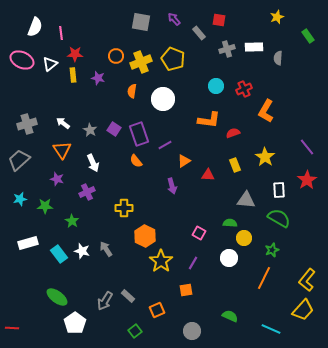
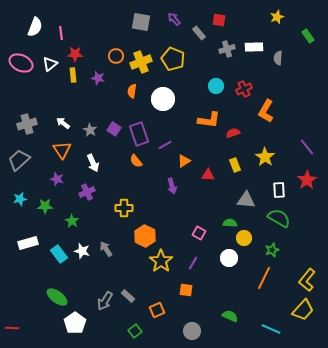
pink ellipse at (22, 60): moved 1 px left, 3 px down
orange square at (186, 290): rotated 16 degrees clockwise
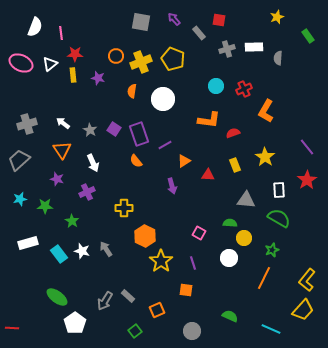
purple line at (193, 263): rotated 48 degrees counterclockwise
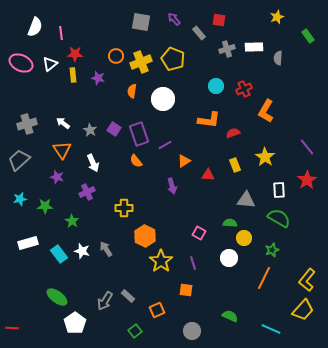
purple star at (57, 179): moved 2 px up
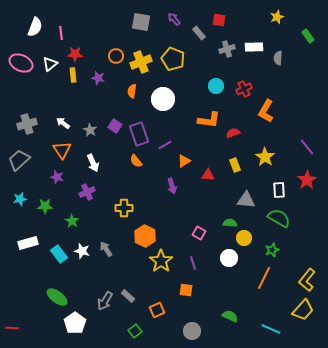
purple square at (114, 129): moved 1 px right, 3 px up
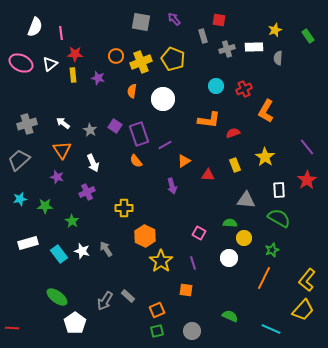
yellow star at (277, 17): moved 2 px left, 13 px down
gray rectangle at (199, 33): moved 4 px right, 3 px down; rotated 24 degrees clockwise
green square at (135, 331): moved 22 px right; rotated 24 degrees clockwise
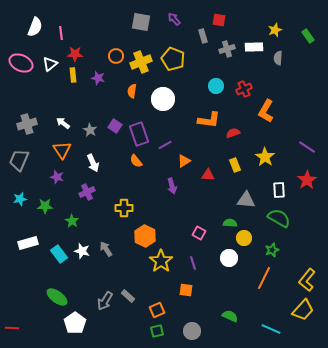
purple line at (307, 147): rotated 18 degrees counterclockwise
gray trapezoid at (19, 160): rotated 25 degrees counterclockwise
